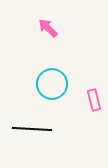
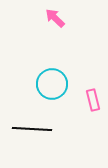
pink arrow: moved 7 px right, 10 px up
pink rectangle: moved 1 px left
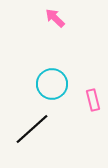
black line: rotated 45 degrees counterclockwise
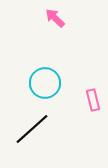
cyan circle: moved 7 px left, 1 px up
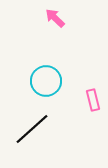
cyan circle: moved 1 px right, 2 px up
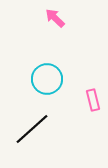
cyan circle: moved 1 px right, 2 px up
